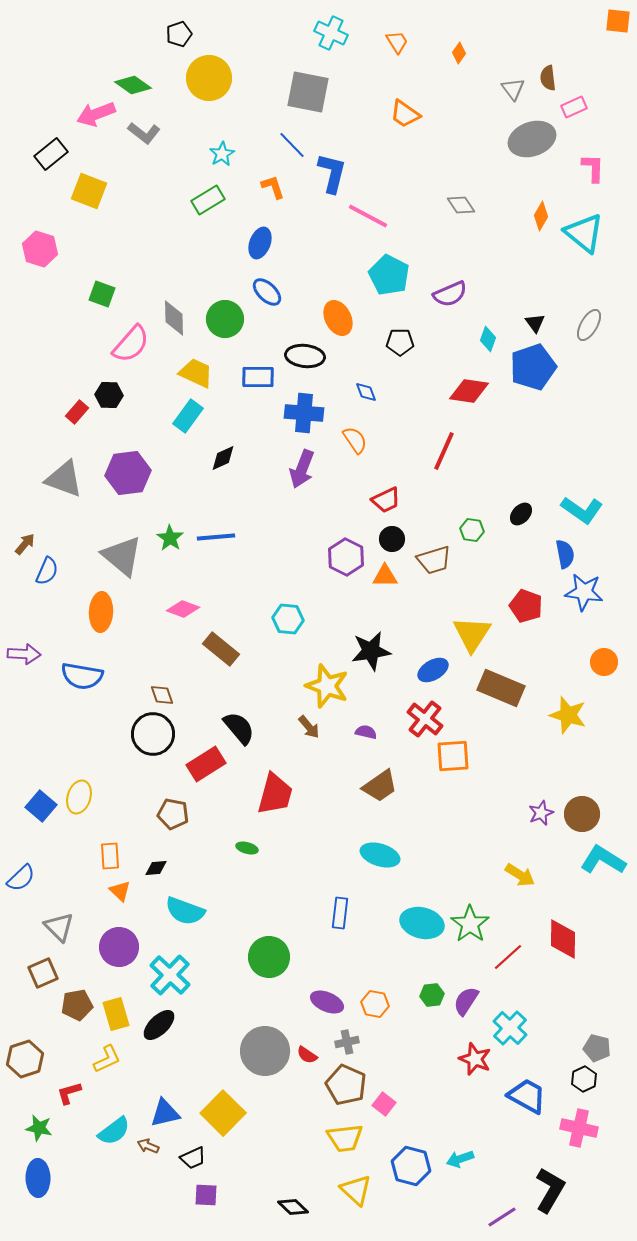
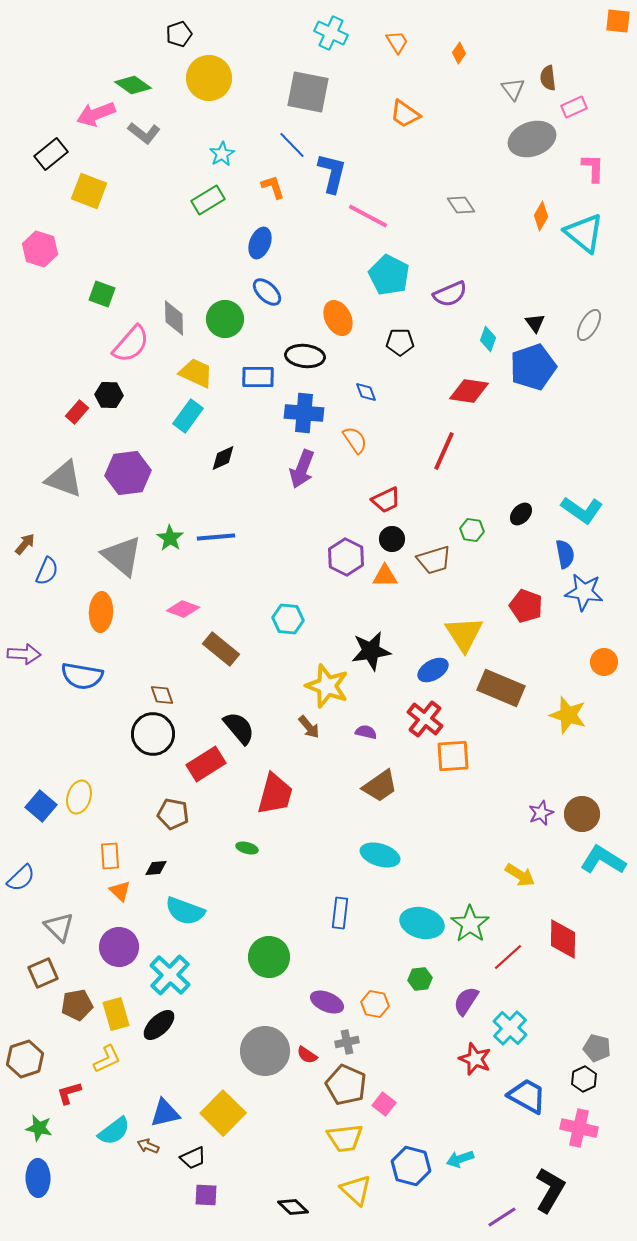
yellow triangle at (472, 634): moved 8 px left; rotated 6 degrees counterclockwise
green hexagon at (432, 995): moved 12 px left, 16 px up
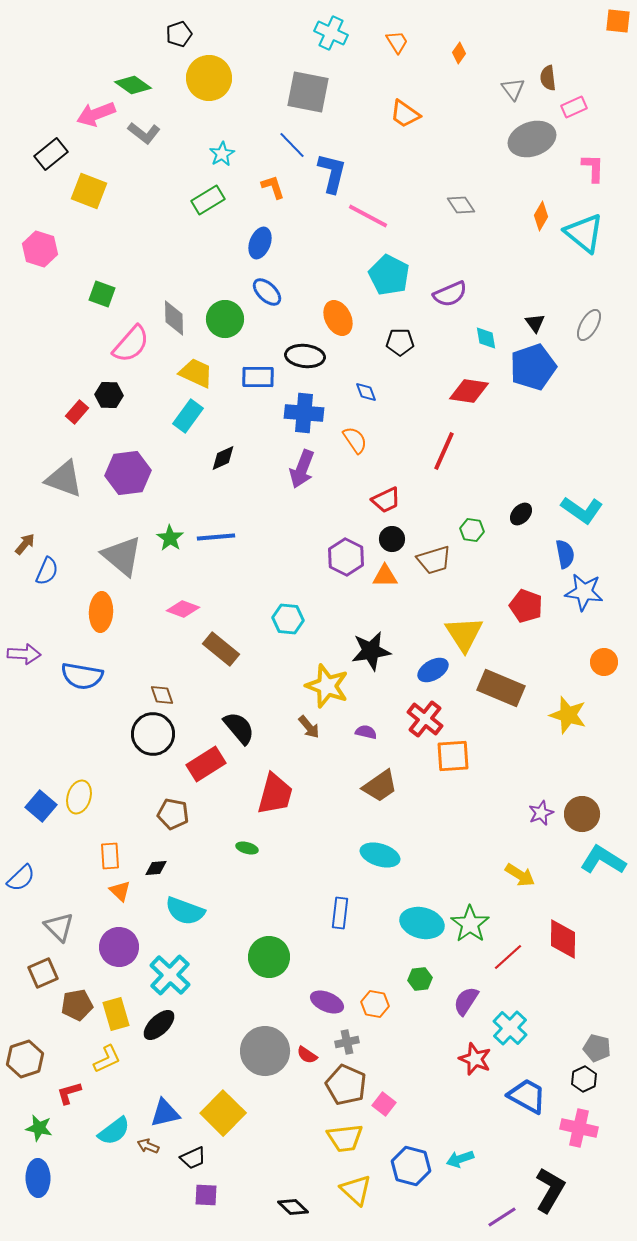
cyan diamond at (488, 339): moved 2 px left, 1 px up; rotated 30 degrees counterclockwise
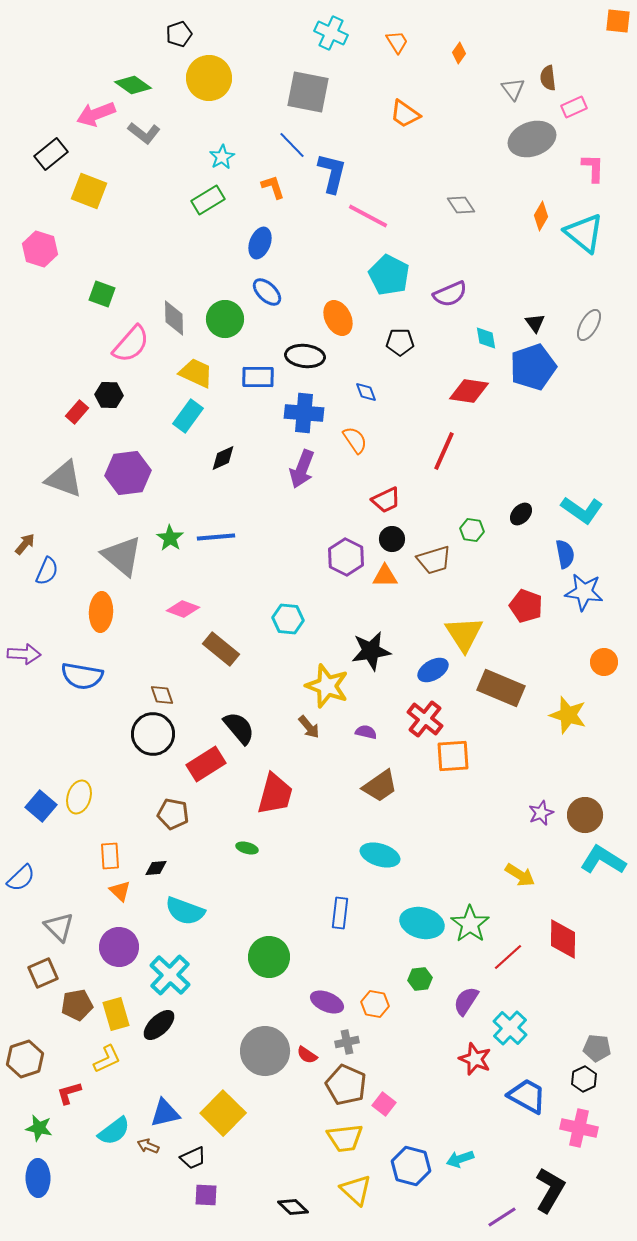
cyan star at (222, 154): moved 3 px down
brown circle at (582, 814): moved 3 px right, 1 px down
gray pentagon at (597, 1048): rotated 8 degrees counterclockwise
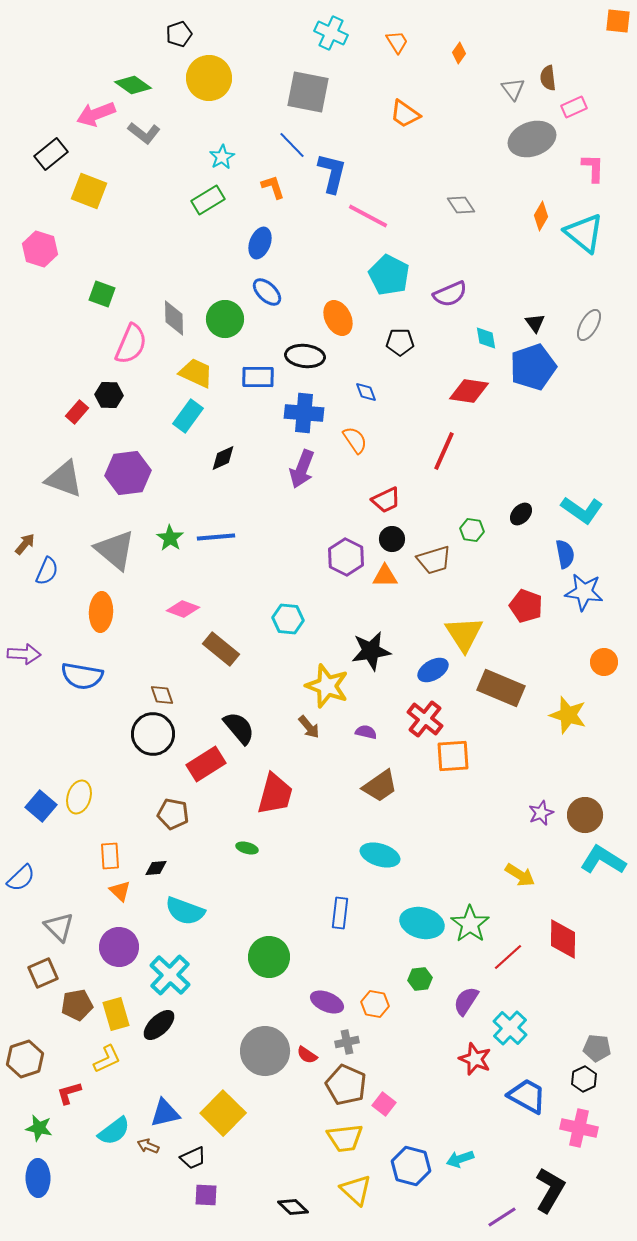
pink semicircle at (131, 344): rotated 18 degrees counterclockwise
gray triangle at (122, 556): moved 7 px left, 6 px up
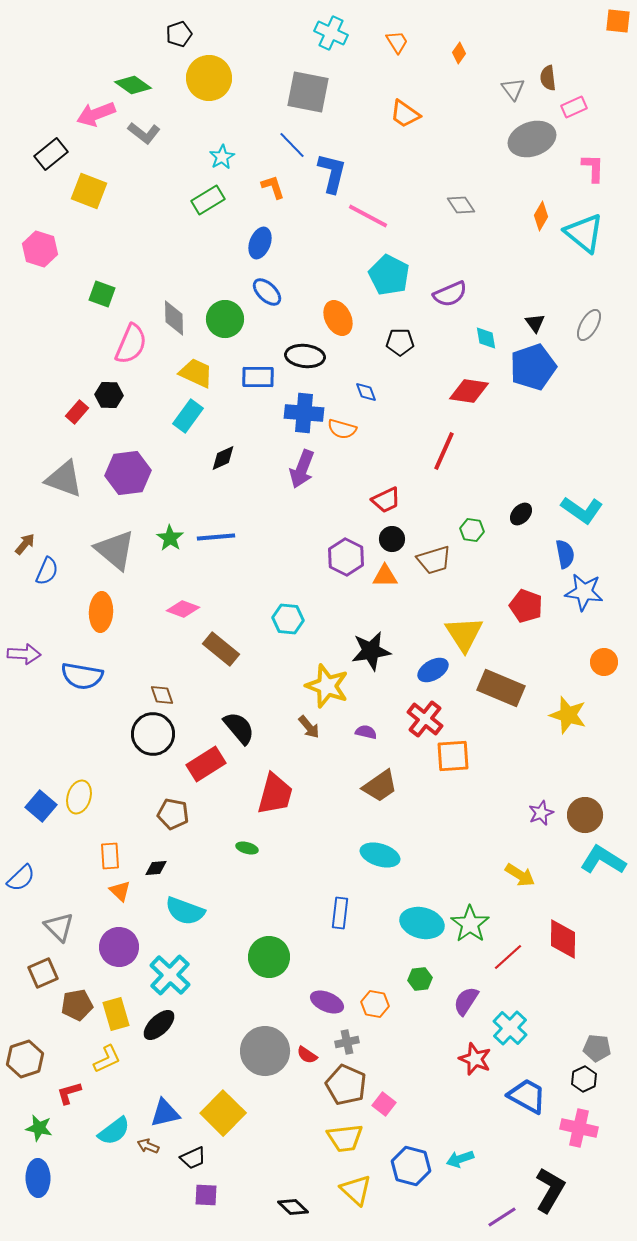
orange semicircle at (355, 440): moved 13 px left, 11 px up; rotated 140 degrees clockwise
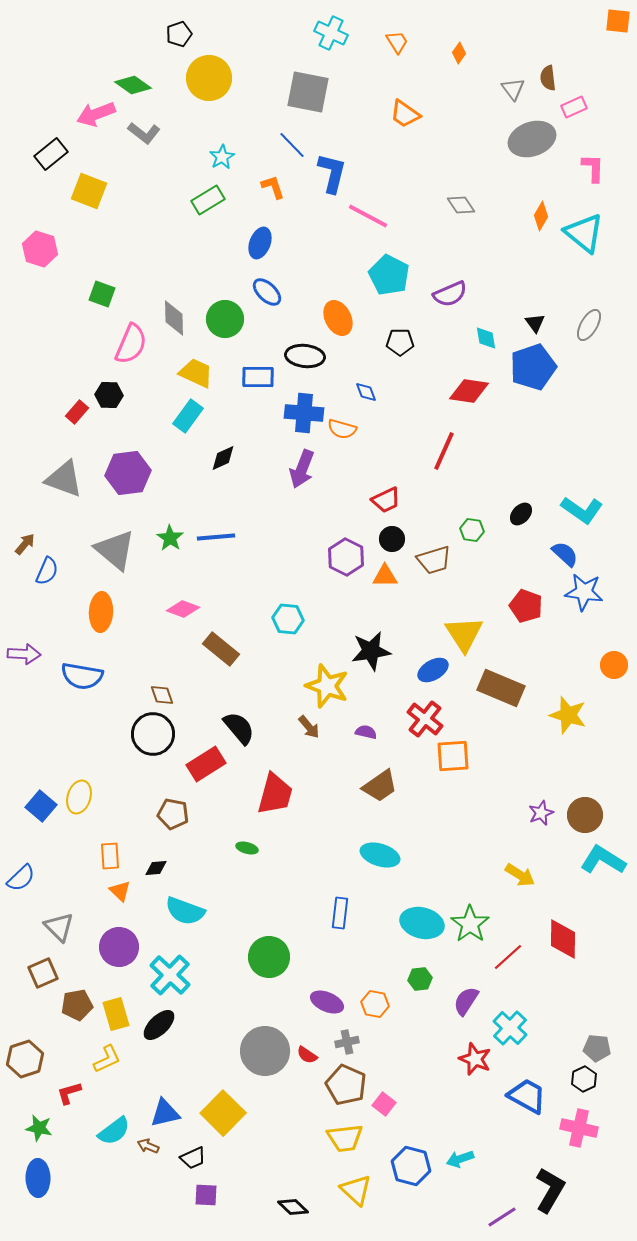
blue semicircle at (565, 554): rotated 36 degrees counterclockwise
orange circle at (604, 662): moved 10 px right, 3 px down
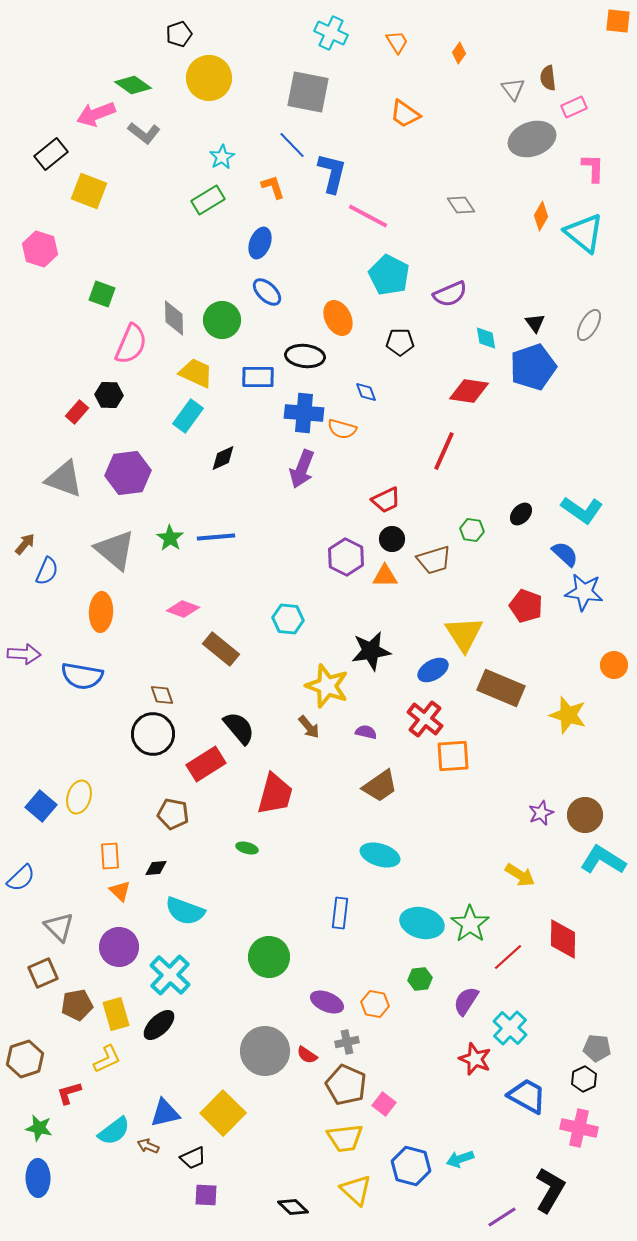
green circle at (225, 319): moved 3 px left, 1 px down
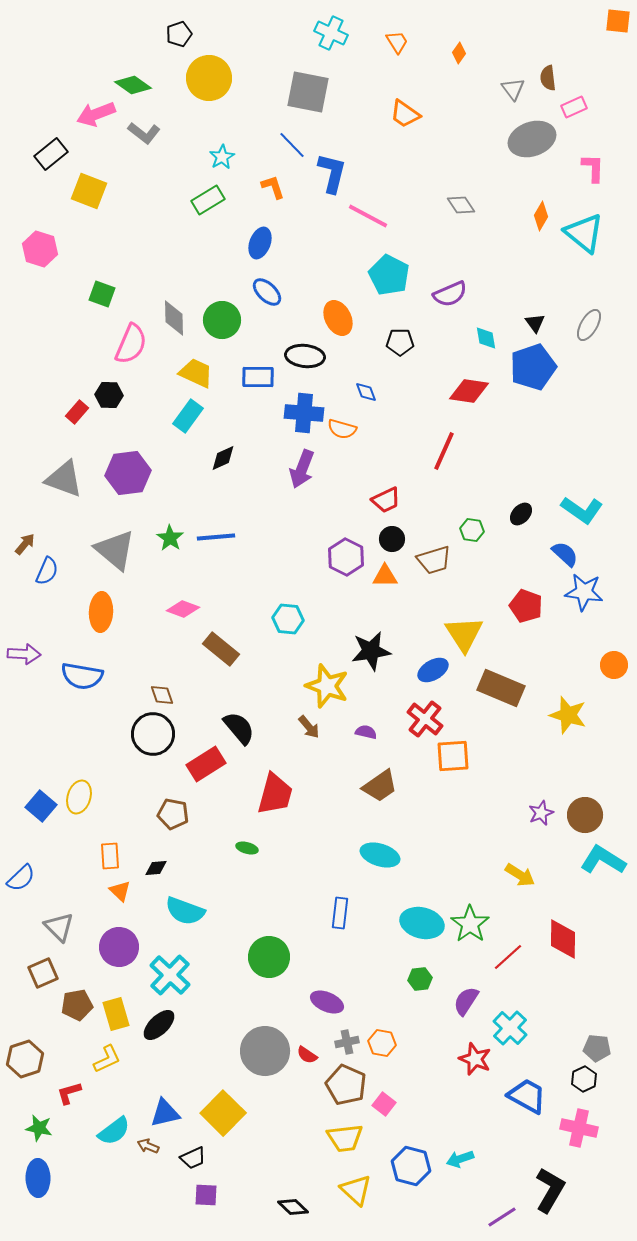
orange hexagon at (375, 1004): moved 7 px right, 39 px down
